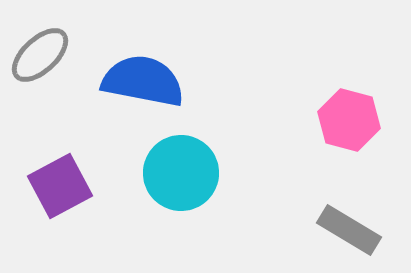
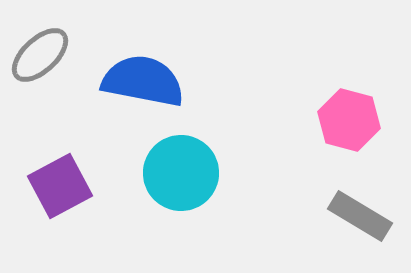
gray rectangle: moved 11 px right, 14 px up
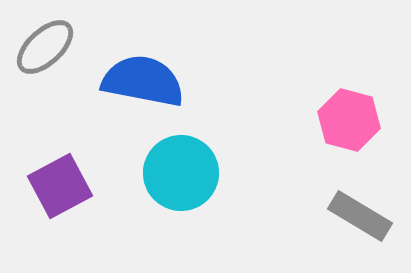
gray ellipse: moved 5 px right, 8 px up
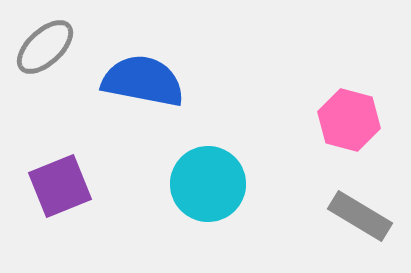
cyan circle: moved 27 px right, 11 px down
purple square: rotated 6 degrees clockwise
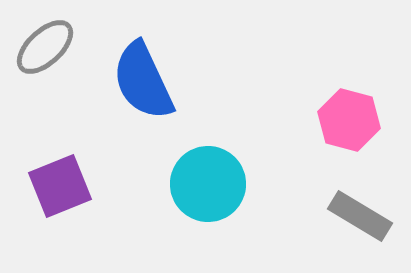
blue semicircle: rotated 126 degrees counterclockwise
